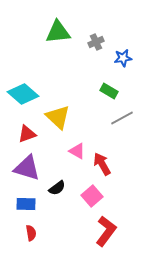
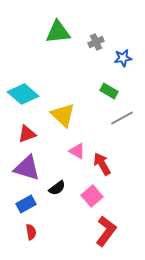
yellow triangle: moved 5 px right, 2 px up
blue rectangle: rotated 30 degrees counterclockwise
red semicircle: moved 1 px up
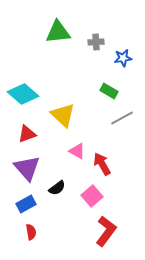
gray cross: rotated 21 degrees clockwise
purple triangle: rotated 32 degrees clockwise
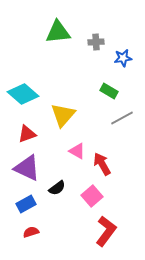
yellow triangle: rotated 28 degrees clockwise
purple triangle: rotated 24 degrees counterclockwise
red semicircle: rotated 98 degrees counterclockwise
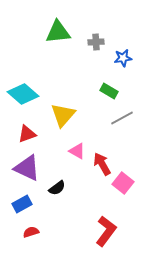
pink square: moved 31 px right, 13 px up; rotated 10 degrees counterclockwise
blue rectangle: moved 4 px left
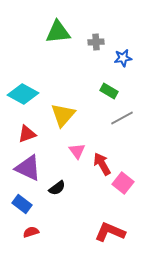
cyan diamond: rotated 12 degrees counterclockwise
pink triangle: rotated 24 degrees clockwise
purple triangle: moved 1 px right
blue rectangle: rotated 66 degrees clockwise
red L-shape: moved 4 px right, 1 px down; rotated 104 degrees counterclockwise
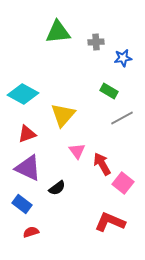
red L-shape: moved 10 px up
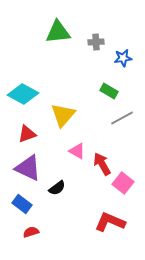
pink triangle: rotated 24 degrees counterclockwise
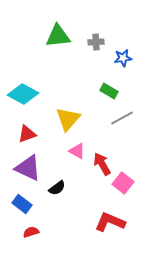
green triangle: moved 4 px down
yellow triangle: moved 5 px right, 4 px down
